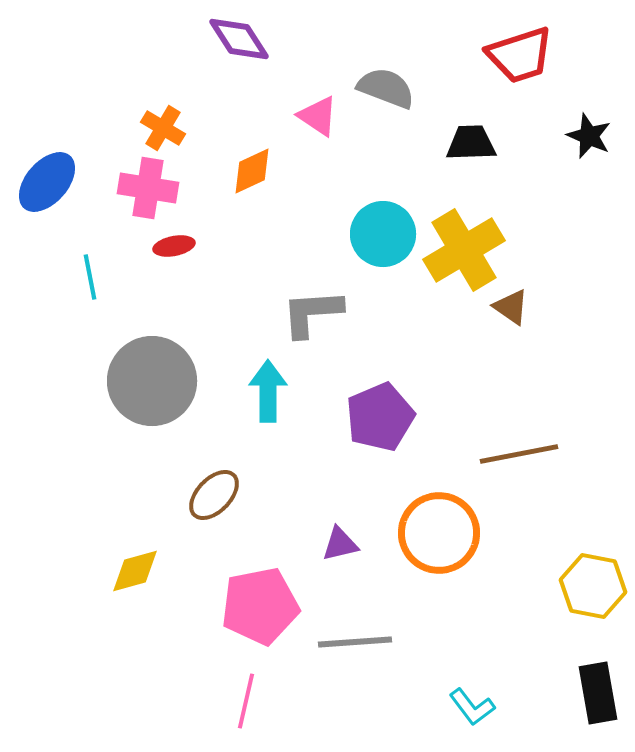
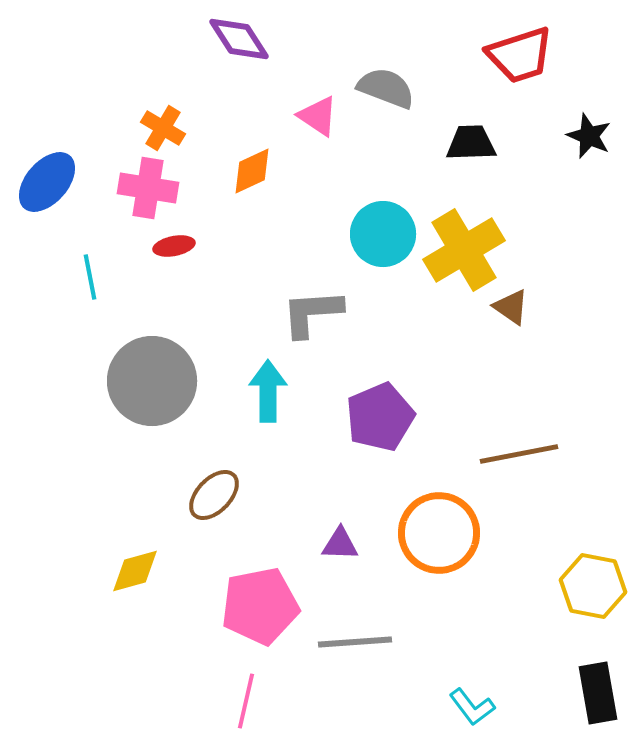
purple triangle: rotated 15 degrees clockwise
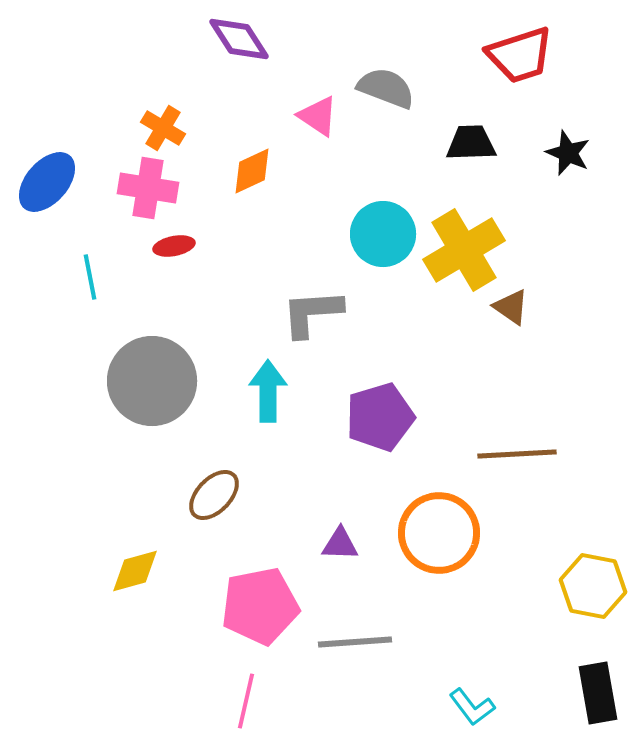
black star: moved 21 px left, 17 px down
purple pentagon: rotated 6 degrees clockwise
brown line: moved 2 px left; rotated 8 degrees clockwise
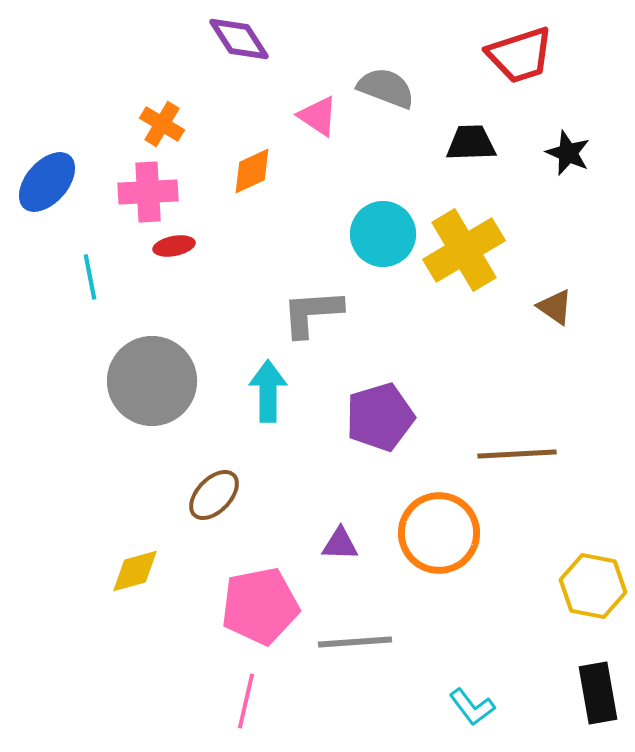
orange cross: moved 1 px left, 4 px up
pink cross: moved 4 px down; rotated 12 degrees counterclockwise
brown triangle: moved 44 px right
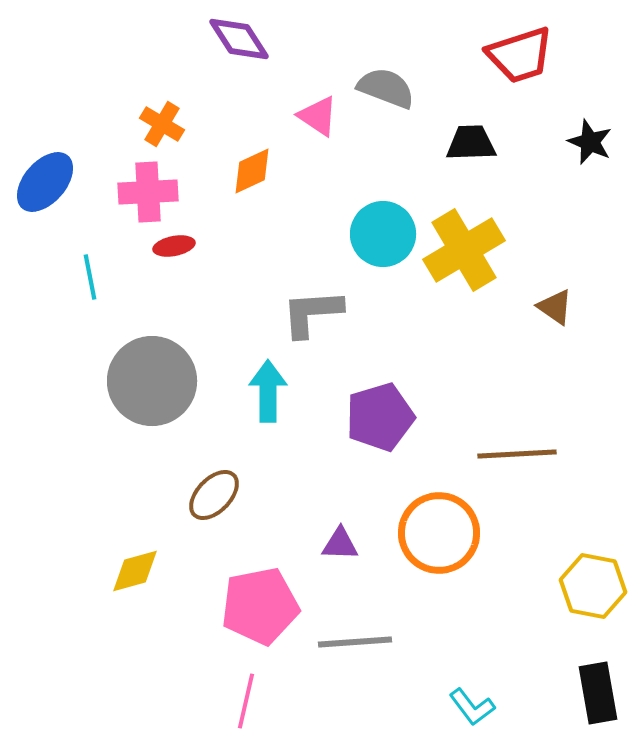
black star: moved 22 px right, 11 px up
blue ellipse: moved 2 px left
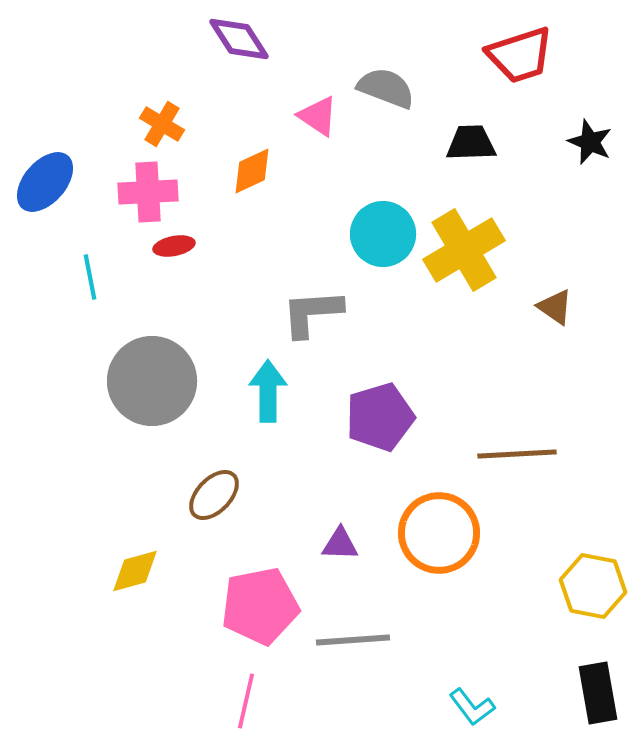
gray line: moved 2 px left, 2 px up
